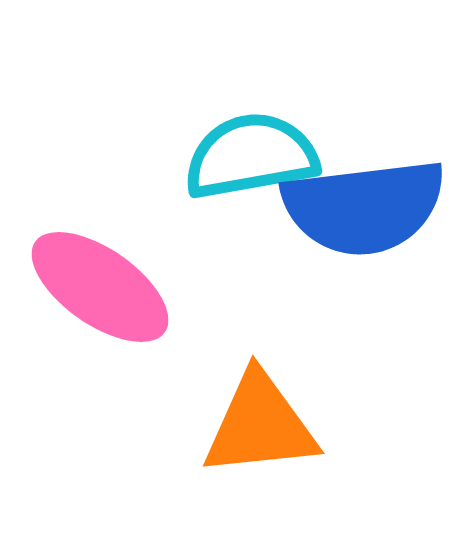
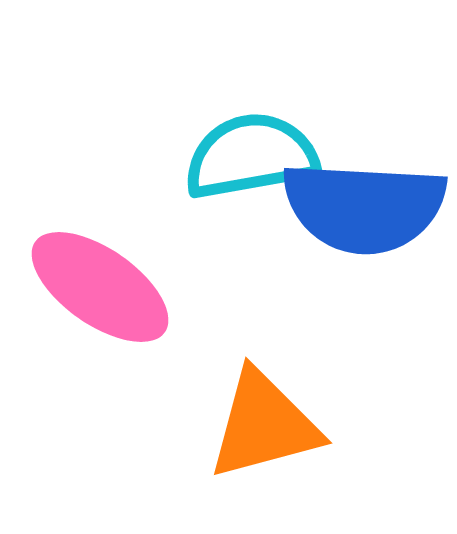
blue semicircle: rotated 10 degrees clockwise
orange triangle: moved 4 px right; rotated 9 degrees counterclockwise
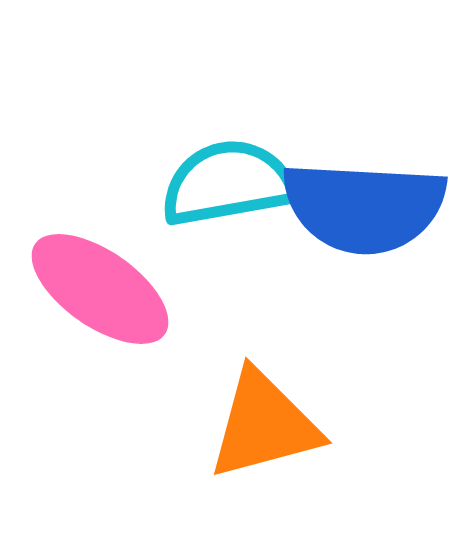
cyan semicircle: moved 23 px left, 27 px down
pink ellipse: moved 2 px down
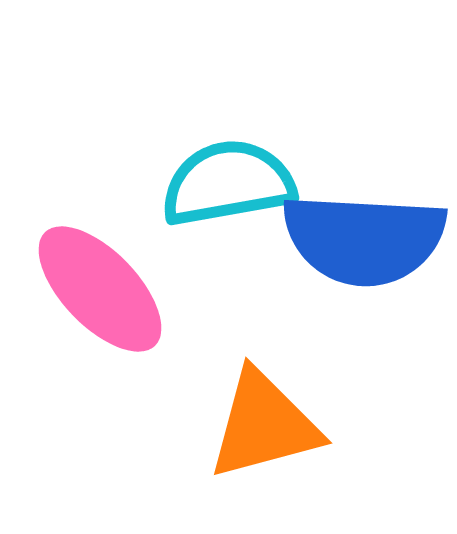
blue semicircle: moved 32 px down
pink ellipse: rotated 11 degrees clockwise
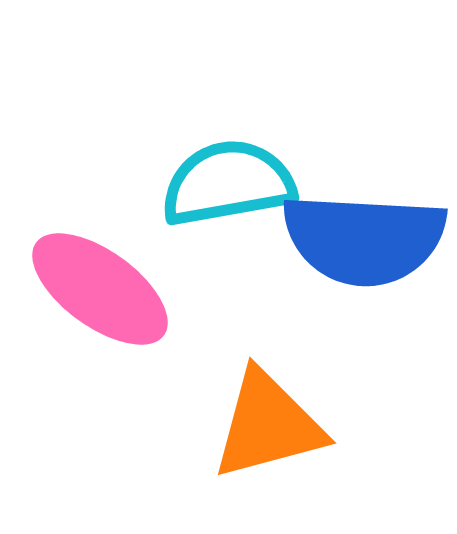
pink ellipse: rotated 10 degrees counterclockwise
orange triangle: moved 4 px right
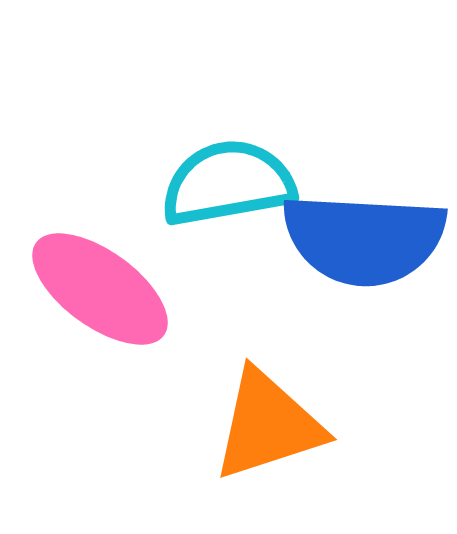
orange triangle: rotated 3 degrees counterclockwise
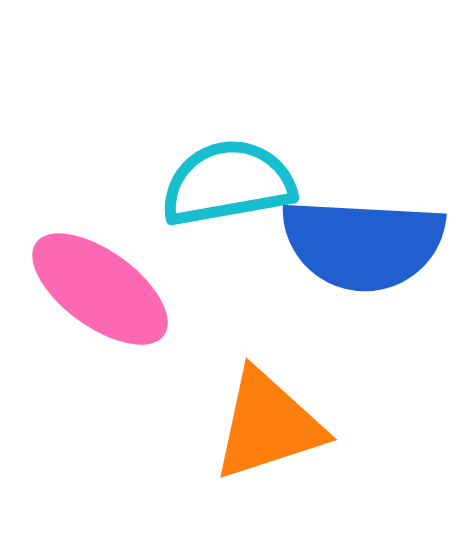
blue semicircle: moved 1 px left, 5 px down
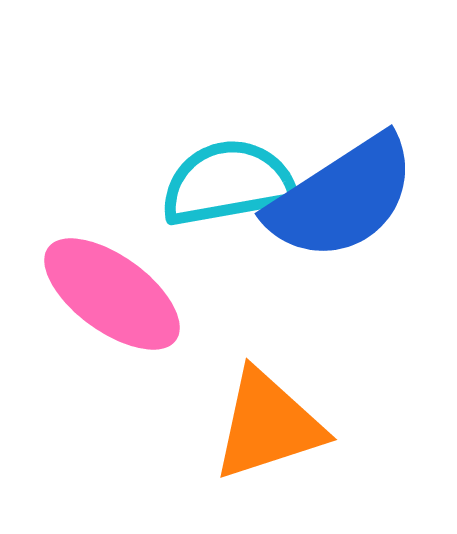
blue semicircle: moved 21 px left, 46 px up; rotated 36 degrees counterclockwise
pink ellipse: moved 12 px right, 5 px down
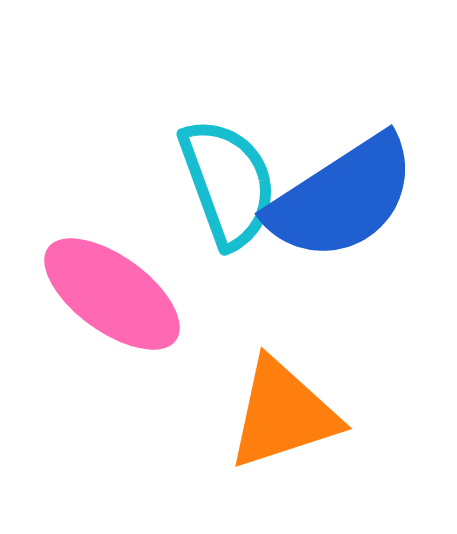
cyan semicircle: rotated 80 degrees clockwise
orange triangle: moved 15 px right, 11 px up
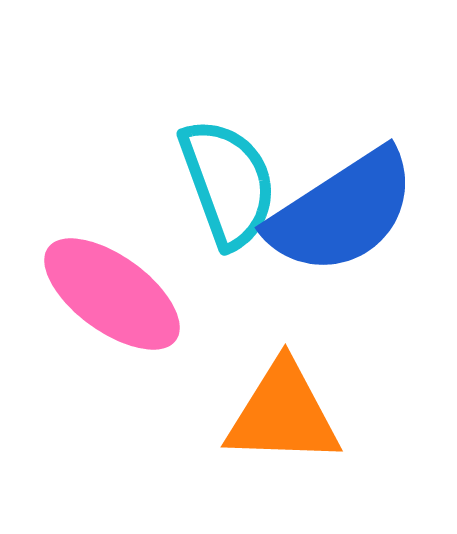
blue semicircle: moved 14 px down
orange triangle: rotated 20 degrees clockwise
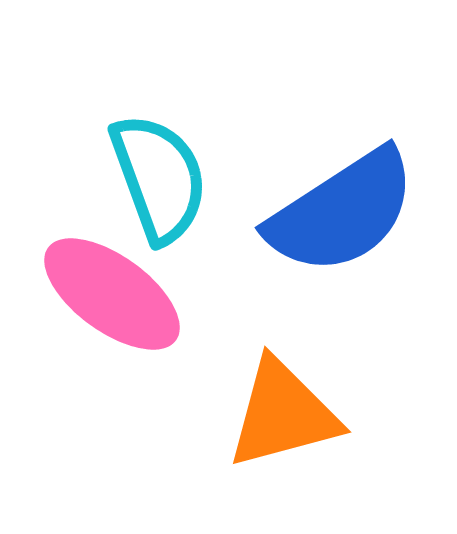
cyan semicircle: moved 69 px left, 5 px up
orange triangle: rotated 17 degrees counterclockwise
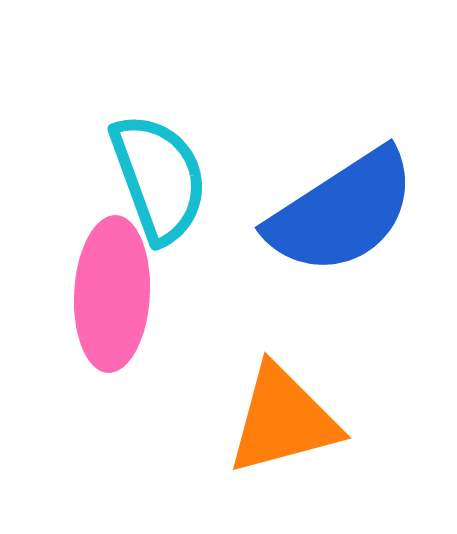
pink ellipse: rotated 57 degrees clockwise
orange triangle: moved 6 px down
